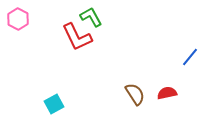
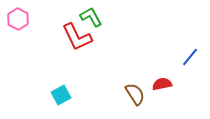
red semicircle: moved 5 px left, 9 px up
cyan square: moved 7 px right, 9 px up
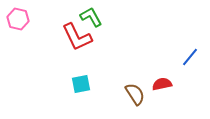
pink hexagon: rotated 15 degrees counterclockwise
cyan square: moved 20 px right, 11 px up; rotated 18 degrees clockwise
